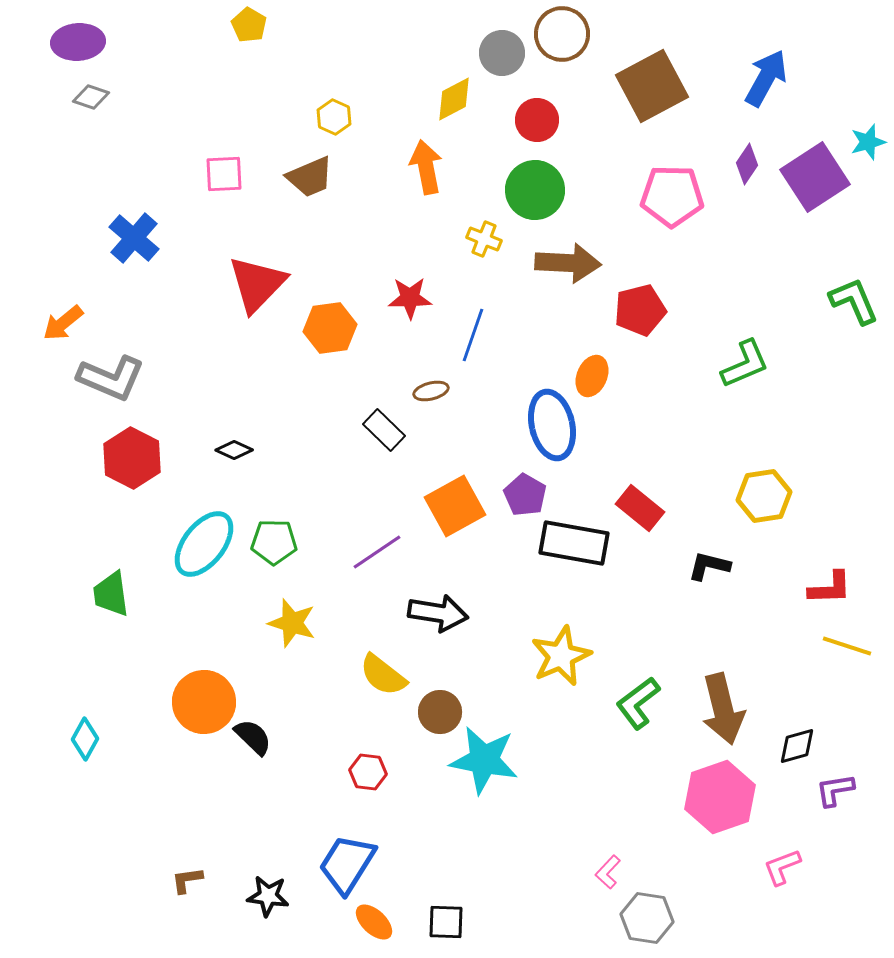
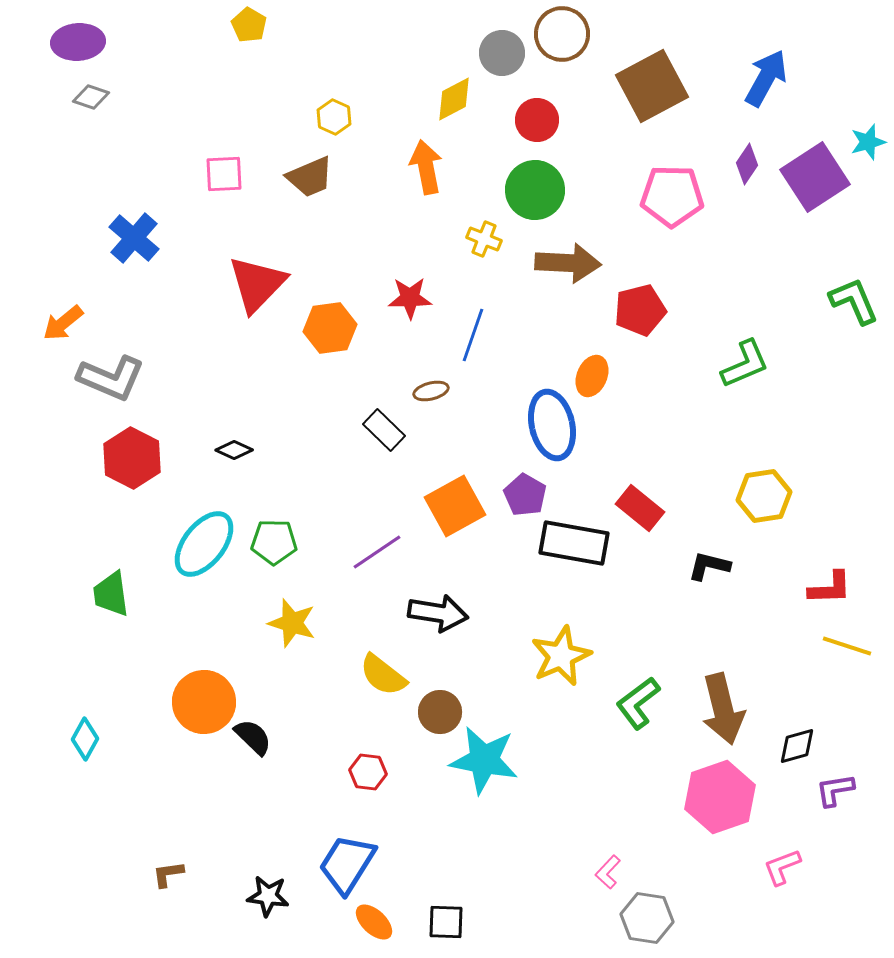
brown L-shape at (187, 880): moved 19 px left, 6 px up
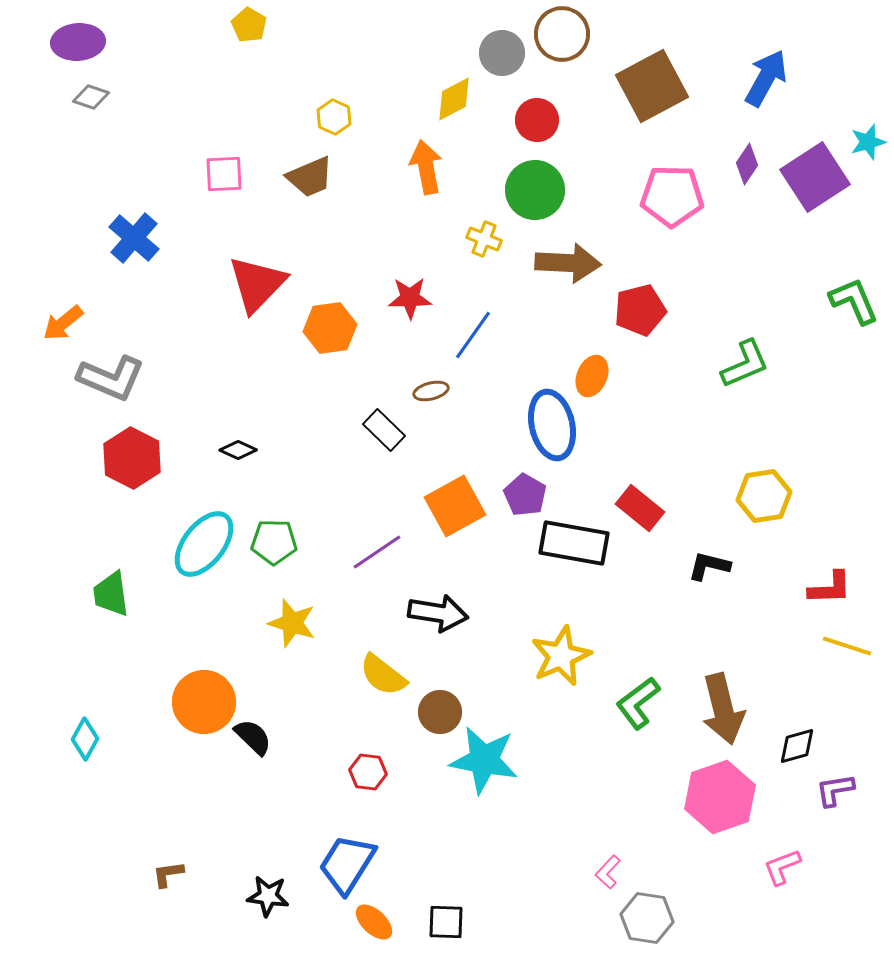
blue line at (473, 335): rotated 16 degrees clockwise
black diamond at (234, 450): moved 4 px right
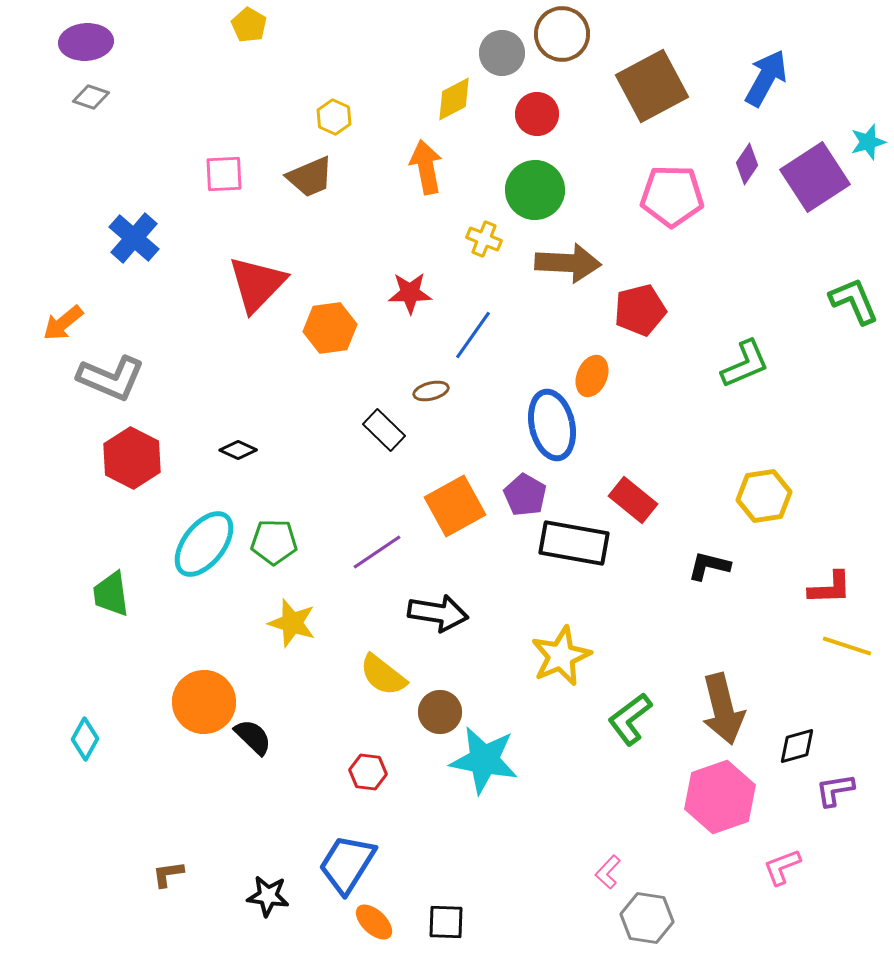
purple ellipse at (78, 42): moved 8 px right
red circle at (537, 120): moved 6 px up
red star at (410, 298): moved 5 px up
red rectangle at (640, 508): moved 7 px left, 8 px up
green L-shape at (638, 703): moved 8 px left, 16 px down
